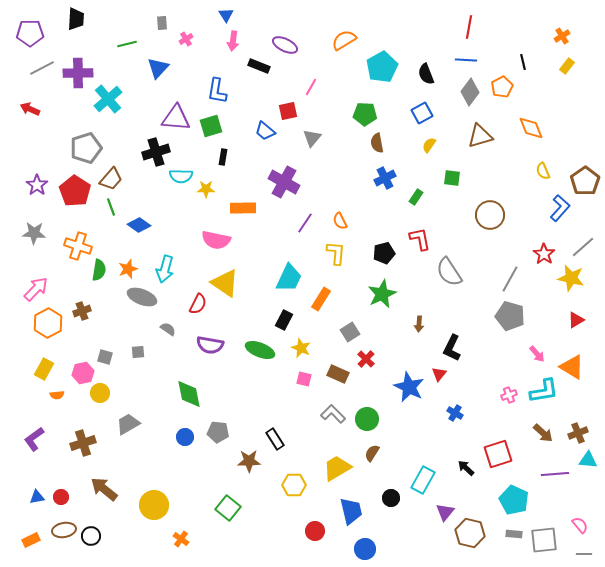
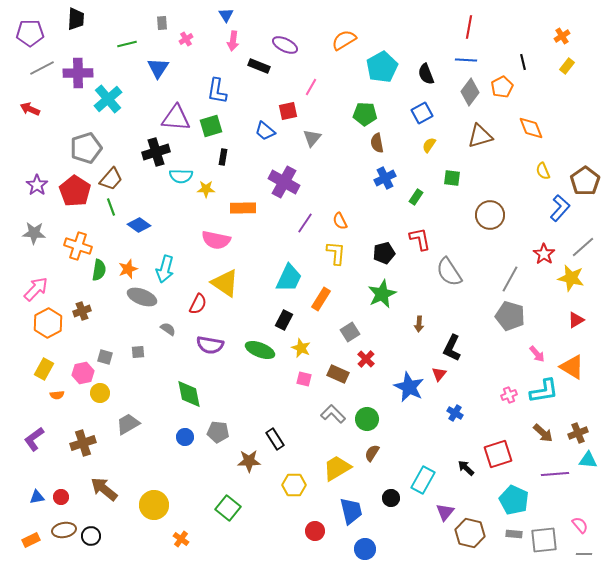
blue triangle at (158, 68): rotated 10 degrees counterclockwise
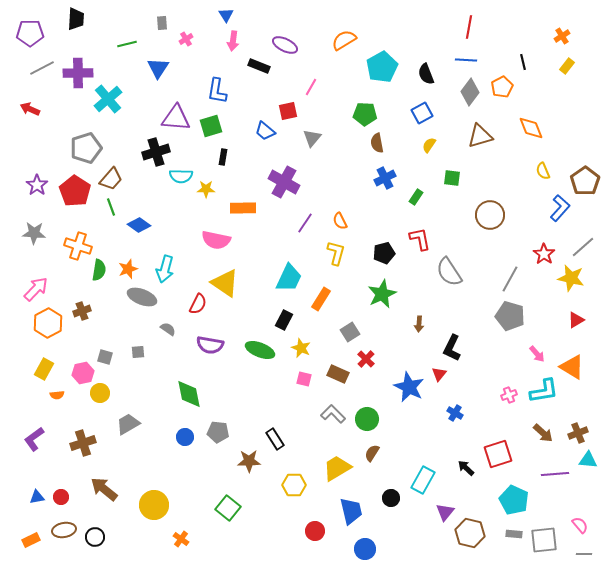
yellow L-shape at (336, 253): rotated 10 degrees clockwise
black circle at (91, 536): moved 4 px right, 1 px down
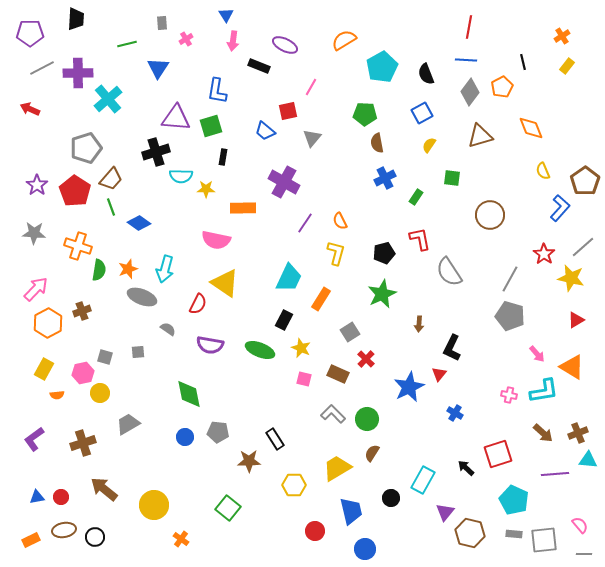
blue diamond at (139, 225): moved 2 px up
blue star at (409, 387): rotated 20 degrees clockwise
pink cross at (509, 395): rotated 35 degrees clockwise
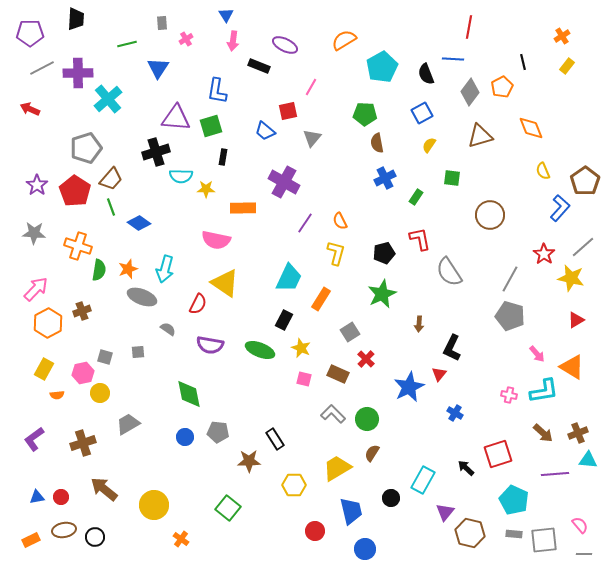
blue line at (466, 60): moved 13 px left, 1 px up
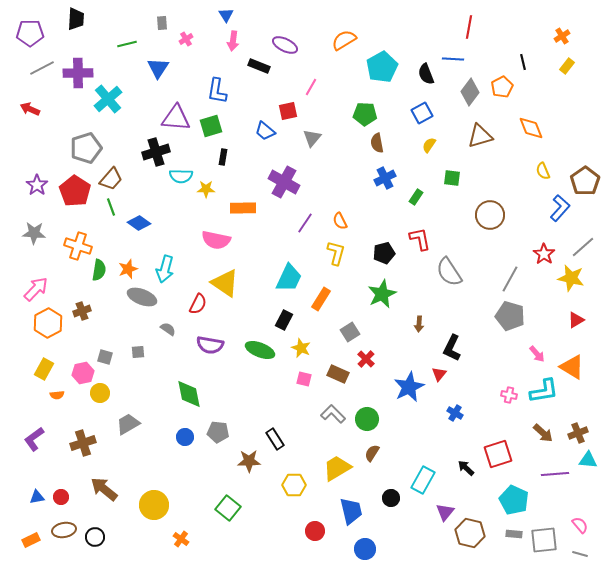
gray line at (584, 554): moved 4 px left; rotated 14 degrees clockwise
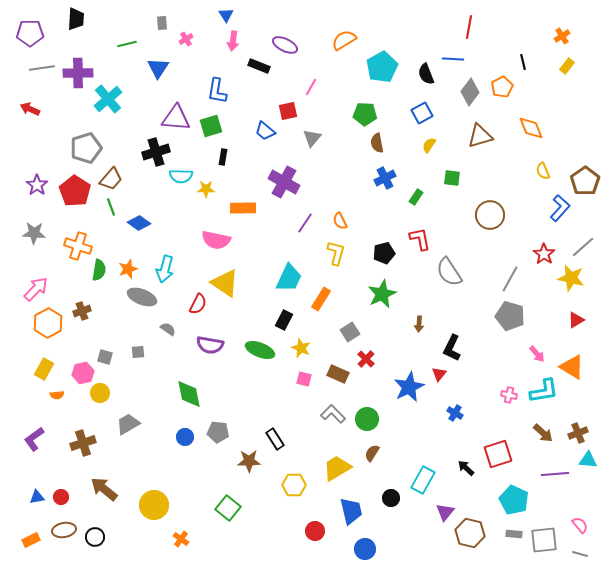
gray line at (42, 68): rotated 20 degrees clockwise
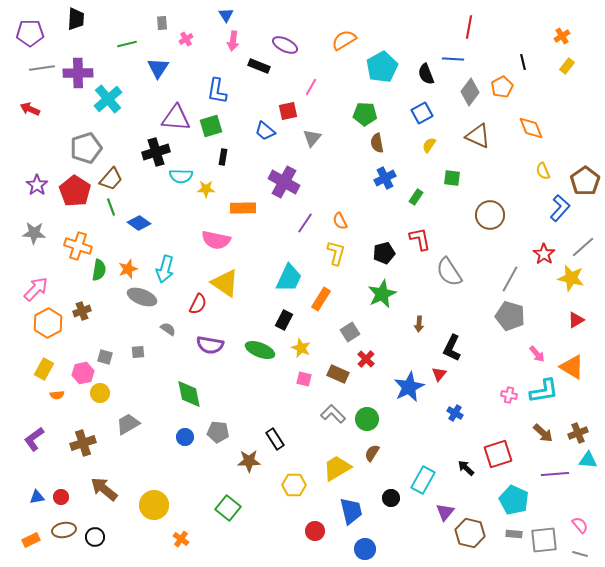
brown triangle at (480, 136): moved 2 px left; rotated 40 degrees clockwise
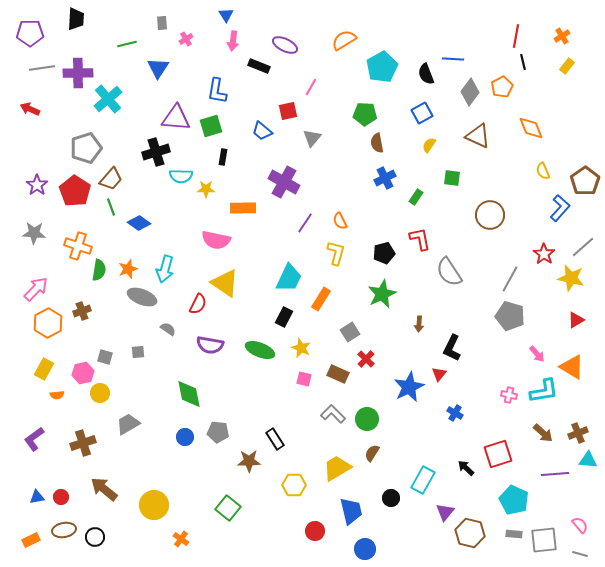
red line at (469, 27): moved 47 px right, 9 px down
blue trapezoid at (265, 131): moved 3 px left
black rectangle at (284, 320): moved 3 px up
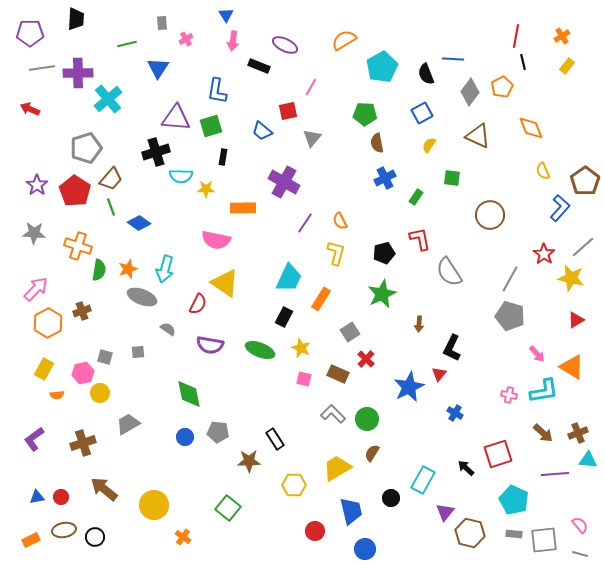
orange cross at (181, 539): moved 2 px right, 2 px up
